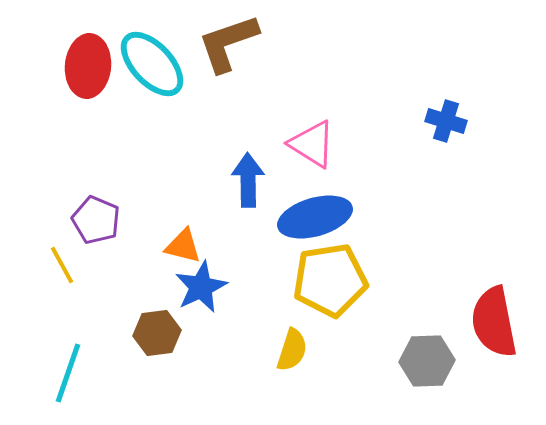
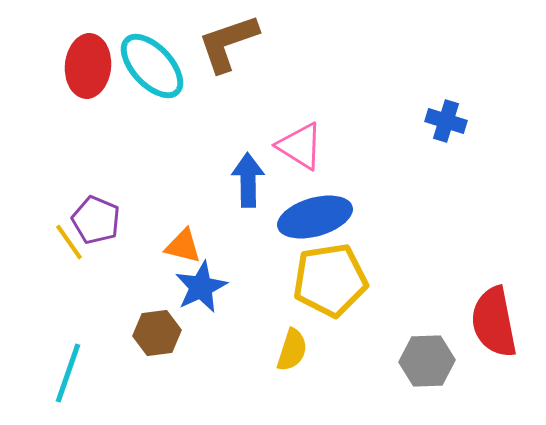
cyan ellipse: moved 2 px down
pink triangle: moved 12 px left, 2 px down
yellow line: moved 7 px right, 23 px up; rotated 6 degrees counterclockwise
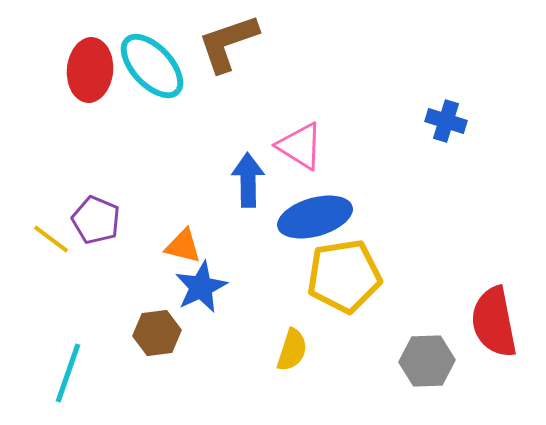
red ellipse: moved 2 px right, 4 px down
yellow line: moved 18 px left, 3 px up; rotated 18 degrees counterclockwise
yellow pentagon: moved 14 px right, 4 px up
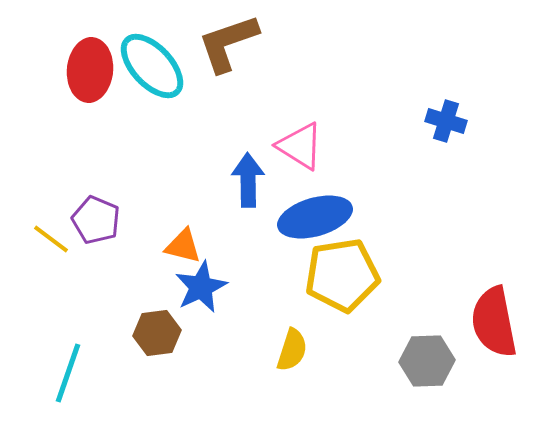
yellow pentagon: moved 2 px left, 1 px up
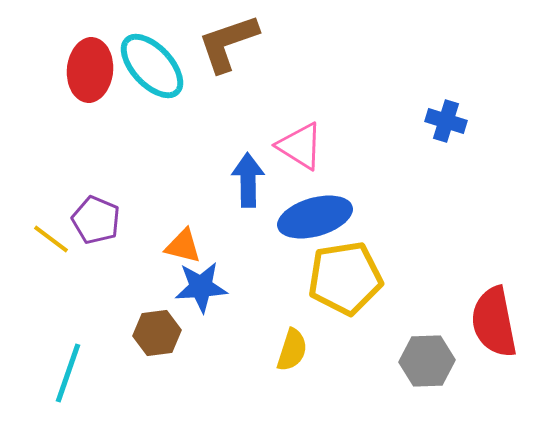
yellow pentagon: moved 3 px right, 3 px down
blue star: rotated 22 degrees clockwise
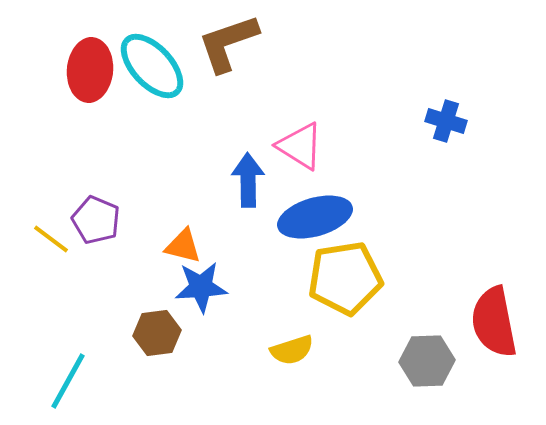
yellow semicircle: rotated 54 degrees clockwise
cyan line: moved 8 px down; rotated 10 degrees clockwise
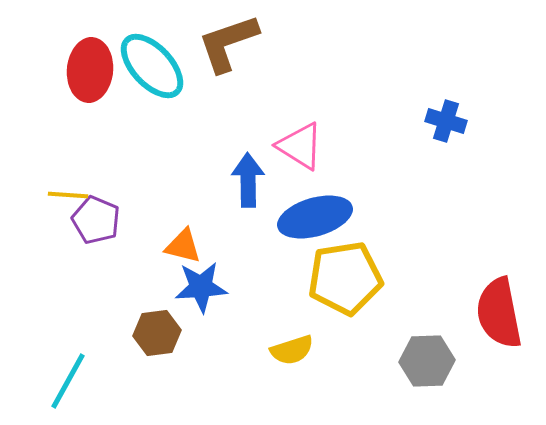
yellow line: moved 17 px right, 44 px up; rotated 33 degrees counterclockwise
red semicircle: moved 5 px right, 9 px up
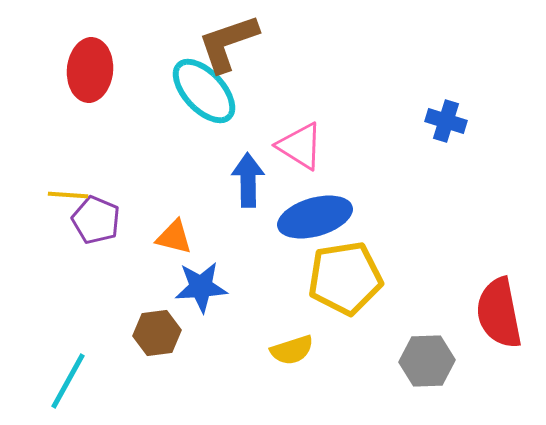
cyan ellipse: moved 52 px right, 25 px down
orange triangle: moved 9 px left, 9 px up
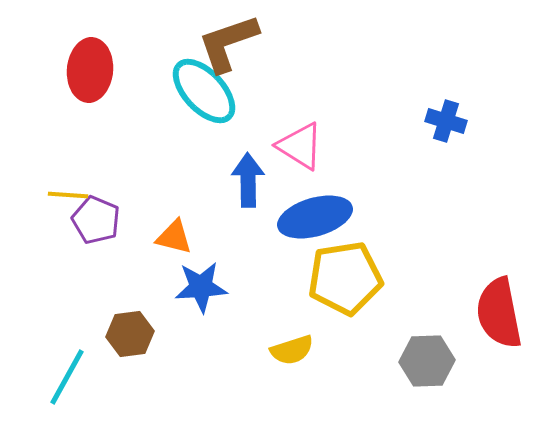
brown hexagon: moved 27 px left, 1 px down
cyan line: moved 1 px left, 4 px up
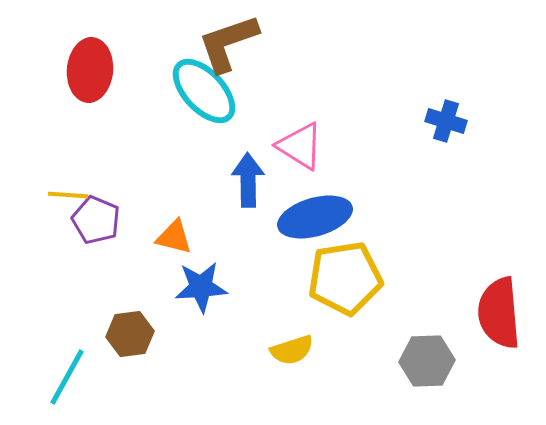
red semicircle: rotated 6 degrees clockwise
